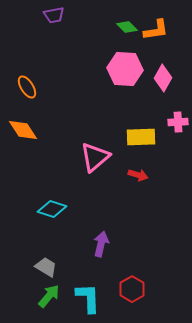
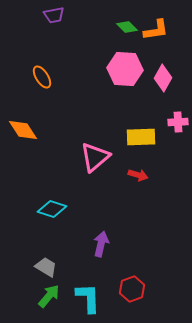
orange ellipse: moved 15 px right, 10 px up
red hexagon: rotated 10 degrees clockwise
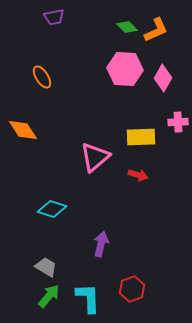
purple trapezoid: moved 2 px down
orange L-shape: rotated 16 degrees counterclockwise
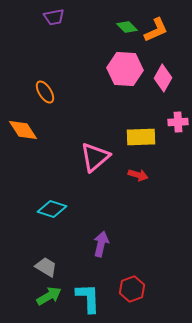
orange ellipse: moved 3 px right, 15 px down
green arrow: rotated 20 degrees clockwise
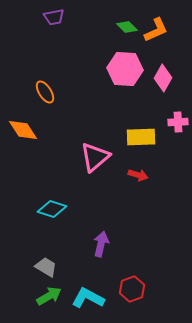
cyan L-shape: rotated 60 degrees counterclockwise
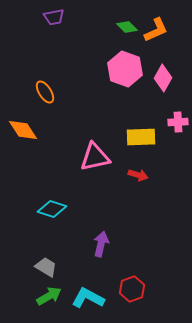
pink hexagon: rotated 16 degrees clockwise
pink triangle: rotated 28 degrees clockwise
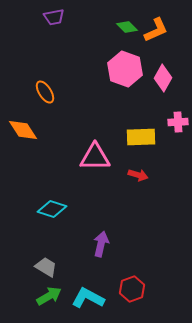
pink triangle: rotated 12 degrees clockwise
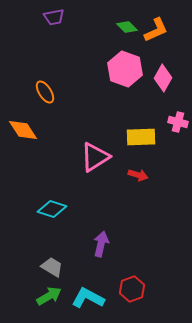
pink cross: rotated 18 degrees clockwise
pink triangle: rotated 32 degrees counterclockwise
gray trapezoid: moved 6 px right
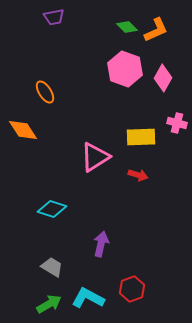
pink cross: moved 1 px left, 1 px down
green arrow: moved 8 px down
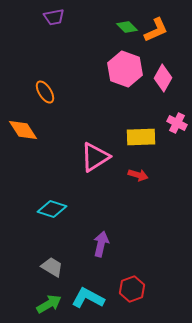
pink cross: rotated 12 degrees clockwise
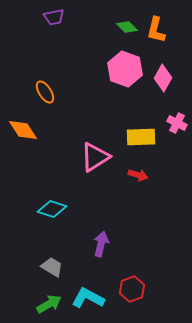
orange L-shape: rotated 128 degrees clockwise
